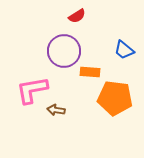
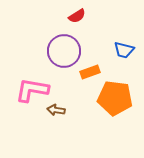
blue trapezoid: rotated 25 degrees counterclockwise
orange rectangle: rotated 24 degrees counterclockwise
pink L-shape: rotated 20 degrees clockwise
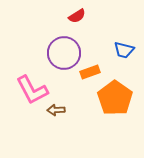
purple circle: moved 2 px down
pink L-shape: rotated 128 degrees counterclockwise
orange pentagon: rotated 28 degrees clockwise
brown arrow: rotated 12 degrees counterclockwise
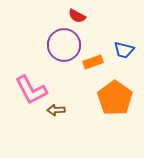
red semicircle: rotated 60 degrees clockwise
purple circle: moved 8 px up
orange rectangle: moved 3 px right, 10 px up
pink L-shape: moved 1 px left
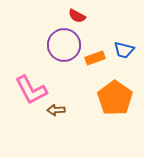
orange rectangle: moved 2 px right, 4 px up
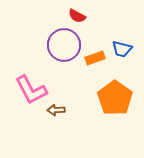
blue trapezoid: moved 2 px left, 1 px up
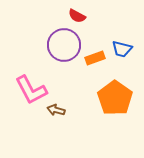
brown arrow: rotated 18 degrees clockwise
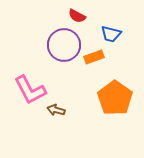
blue trapezoid: moved 11 px left, 15 px up
orange rectangle: moved 1 px left, 1 px up
pink L-shape: moved 1 px left
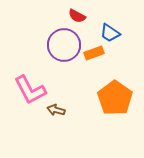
blue trapezoid: moved 1 px left, 1 px up; rotated 20 degrees clockwise
orange rectangle: moved 4 px up
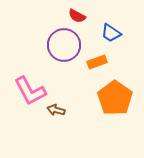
blue trapezoid: moved 1 px right
orange rectangle: moved 3 px right, 9 px down
pink L-shape: moved 1 px down
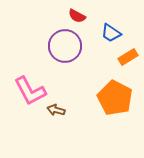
purple circle: moved 1 px right, 1 px down
orange rectangle: moved 31 px right, 5 px up; rotated 12 degrees counterclockwise
orange pentagon: rotated 8 degrees counterclockwise
